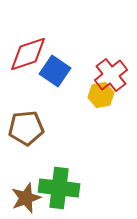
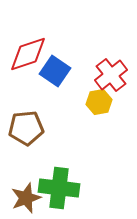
yellow hexagon: moved 2 px left, 7 px down
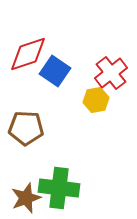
red cross: moved 2 px up
yellow hexagon: moved 3 px left, 2 px up
brown pentagon: rotated 8 degrees clockwise
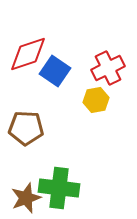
red cross: moved 3 px left, 5 px up; rotated 12 degrees clockwise
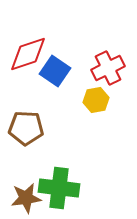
brown star: rotated 12 degrees clockwise
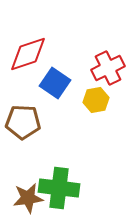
blue square: moved 12 px down
brown pentagon: moved 3 px left, 6 px up
brown star: moved 2 px right
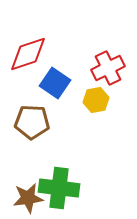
brown pentagon: moved 9 px right
